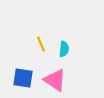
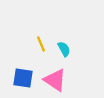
cyan semicircle: rotated 35 degrees counterclockwise
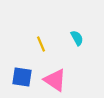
cyan semicircle: moved 13 px right, 11 px up
blue square: moved 1 px left, 1 px up
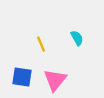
pink triangle: rotated 35 degrees clockwise
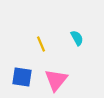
pink triangle: moved 1 px right
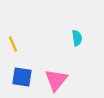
cyan semicircle: rotated 21 degrees clockwise
yellow line: moved 28 px left
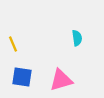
pink triangle: moved 5 px right; rotated 35 degrees clockwise
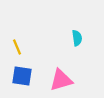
yellow line: moved 4 px right, 3 px down
blue square: moved 1 px up
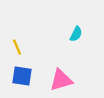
cyan semicircle: moved 1 px left, 4 px up; rotated 35 degrees clockwise
